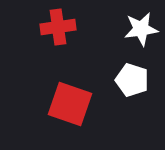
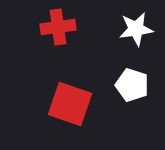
white star: moved 5 px left
white pentagon: moved 5 px down
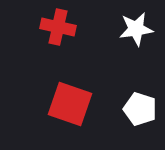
red cross: rotated 20 degrees clockwise
white pentagon: moved 8 px right, 24 px down
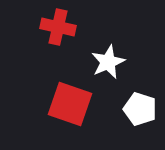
white star: moved 28 px left, 33 px down; rotated 16 degrees counterclockwise
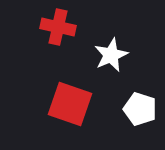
white star: moved 3 px right, 7 px up
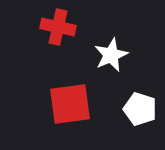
red square: rotated 27 degrees counterclockwise
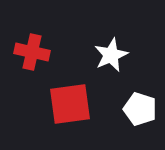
red cross: moved 26 px left, 25 px down
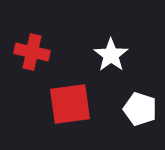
white star: rotated 12 degrees counterclockwise
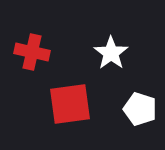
white star: moved 2 px up
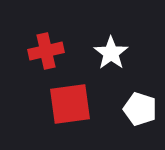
red cross: moved 14 px right, 1 px up; rotated 24 degrees counterclockwise
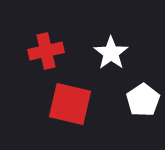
red square: rotated 21 degrees clockwise
white pentagon: moved 3 px right, 9 px up; rotated 20 degrees clockwise
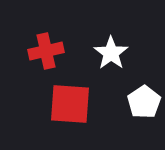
white pentagon: moved 1 px right, 2 px down
red square: rotated 9 degrees counterclockwise
